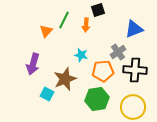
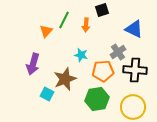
black square: moved 4 px right
blue triangle: rotated 48 degrees clockwise
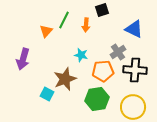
purple arrow: moved 10 px left, 5 px up
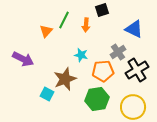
purple arrow: rotated 80 degrees counterclockwise
black cross: moved 2 px right; rotated 35 degrees counterclockwise
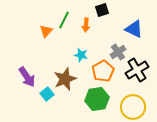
purple arrow: moved 4 px right, 18 px down; rotated 30 degrees clockwise
orange pentagon: rotated 25 degrees counterclockwise
cyan square: rotated 24 degrees clockwise
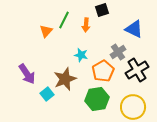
purple arrow: moved 3 px up
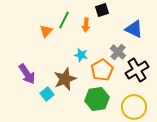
gray cross: rotated 14 degrees counterclockwise
orange pentagon: moved 1 px left, 1 px up
yellow circle: moved 1 px right
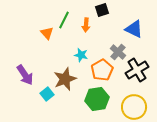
orange triangle: moved 1 px right, 2 px down; rotated 24 degrees counterclockwise
purple arrow: moved 2 px left, 1 px down
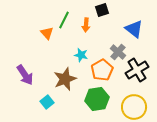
blue triangle: rotated 12 degrees clockwise
cyan square: moved 8 px down
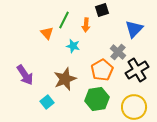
blue triangle: rotated 36 degrees clockwise
cyan star: moved 8 px left, 9 px up
